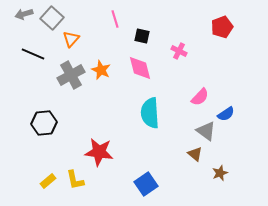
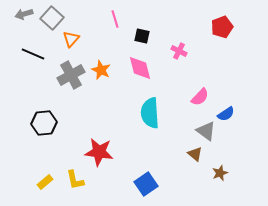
yellow rectangle: moved 3 px left, 1 px down
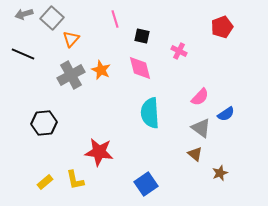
black line: moved 10 px left
gray triangle: moved 5 px left, 3 px up
